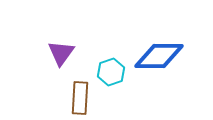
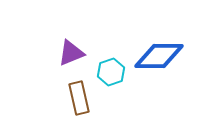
purple triangle: moved 10 px right; rotated 32 degrees clockwise
brown rectangle: moved 1 px left; rotated 16 degrees counterclockwise
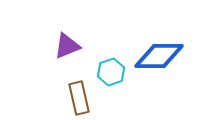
purple triangle: moved 4 px left, 7 px up
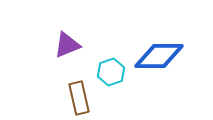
purple triangle: moved 1 px up
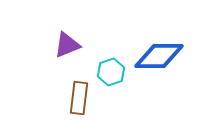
brown rectangle: rotated 20 degrees clockwise
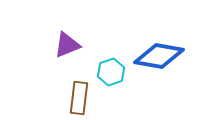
blue diamond: rotated 9 degrees clockwise
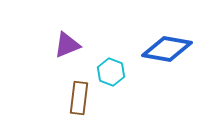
blue diamond: moved 8 px right, 7 px up
cyan hexagon: rotated 20 degrees counterclockwise
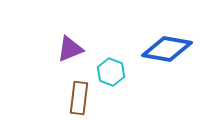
purple triangle: moved 3 px right, 4 px down
